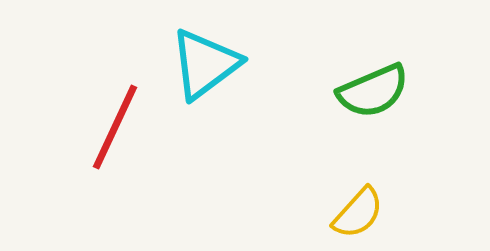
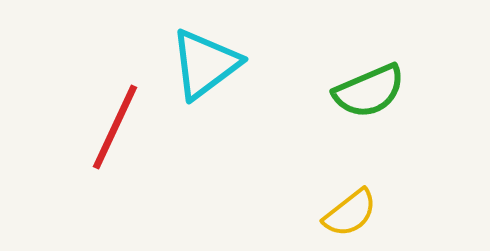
green semicircle: moved 4 px left
yellow semicircle: moved 8 px left; rotated 10 degrees clockwise
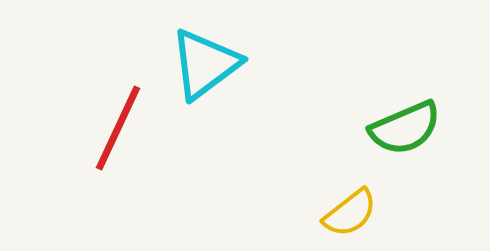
green semicircle: moved 36 px right, 37 px down
red line: moved 3 px right, 1 px down
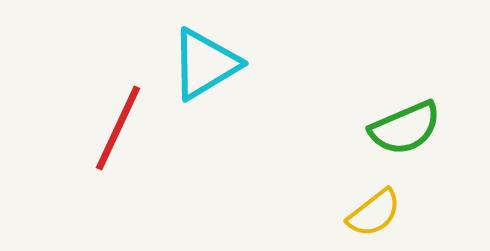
cyan triangle: rotated 6 degrees clockwise
yellow semicircle: moved 24 px right
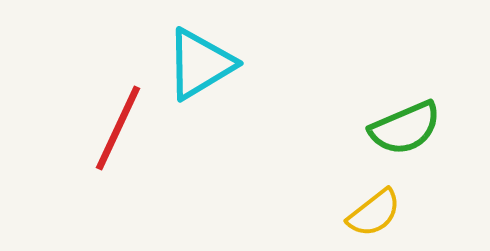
cyan triangle: moved 5 px left
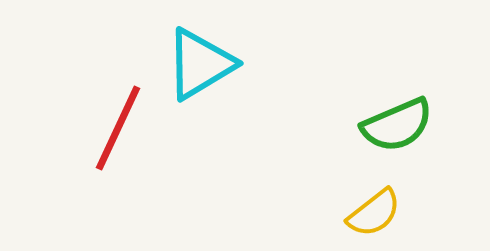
green semicircle: moved 8 px left, 3 px up
